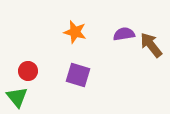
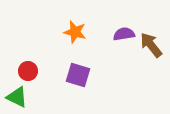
green triangle: rotated 25 degrees counterclockwise
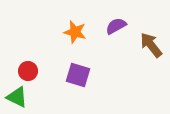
purple semicircle: moved 8 px left, 8 px up; rotated 20 degrees counterclockwise
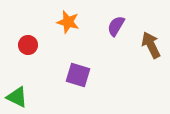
purple semicircle: rotated 30 degrees counterclockwise
orange star: moved 7 px left, 10 px up
brown arrow: rotated 12 degrees clockwise
red circle: moved 26 px up
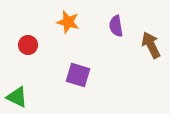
purple semicircle: rotated 40 degrees counterclockwise
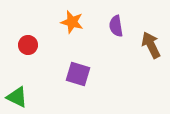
orange star: moved 4 px right
purple square: moved 1 px up
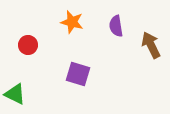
green triangle: moved 2 px left, 3 px up
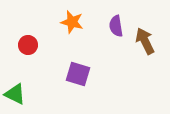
brown arrow: moved 6 px left, 4 px up
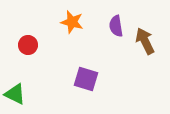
purple square: moved 8 px right, 5 px down
